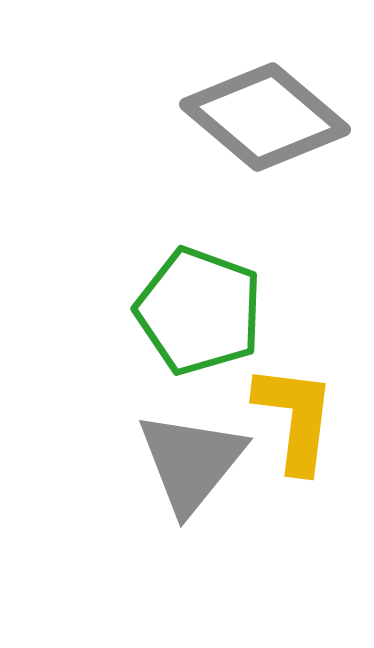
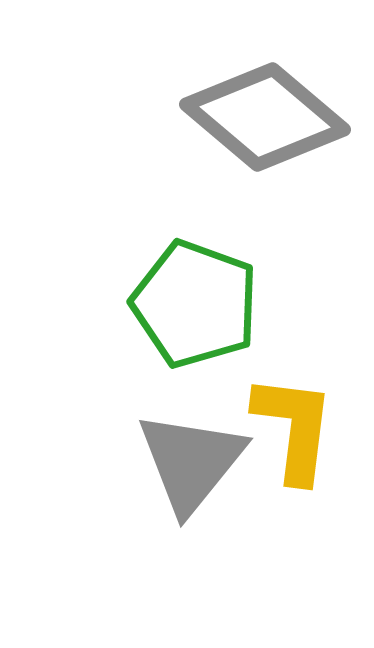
green pentagon: moved 4 px left, 7 px up
yellow L-shape: moved 1 px left, 10 px down
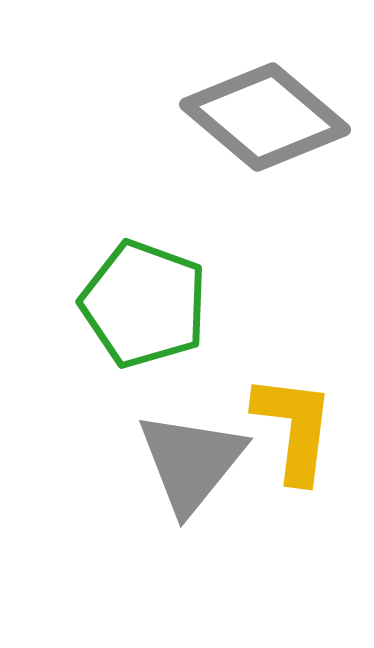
green pentagon: moved 51 px left
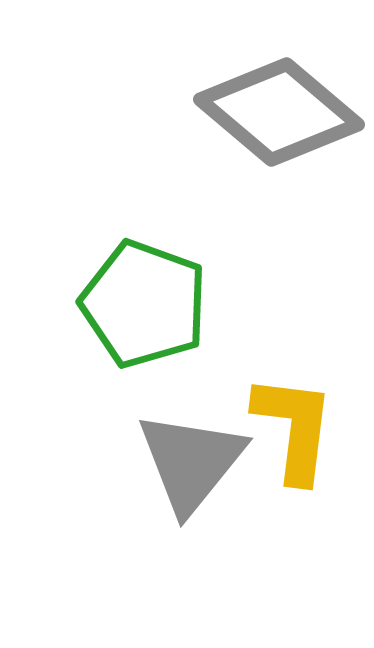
gray diamond: moved 14 px right, 5 px up
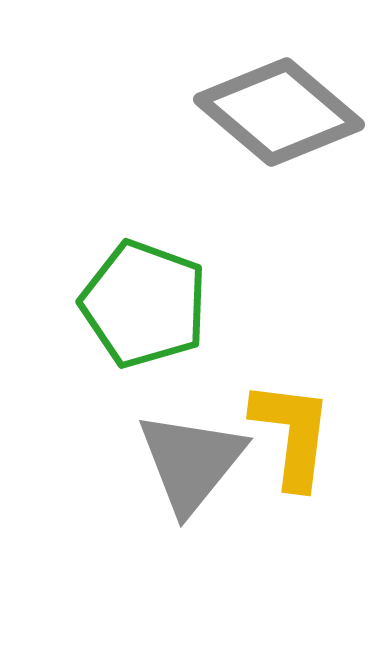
yellow L-shape: moved 2 px left, 6 px down
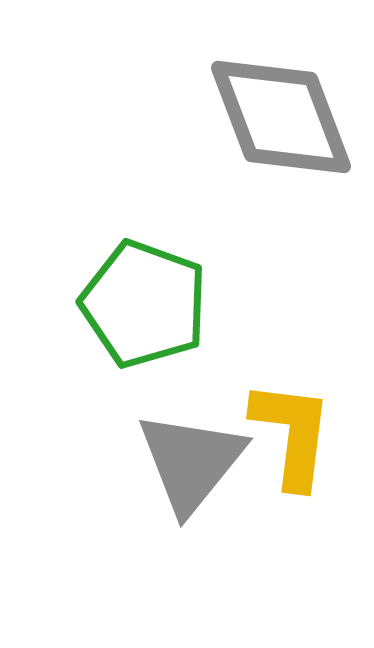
gray diamond: moved 2 px right, 5 px down; rotated 29 degrees clockwise
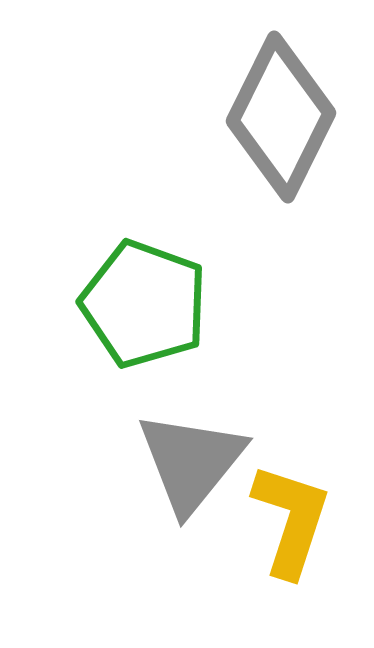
gray diamond: rotated 47 degrees clockwise
yellow L-shape: moved 1 px left, 86 px down; rotated 11 degrees clockwise
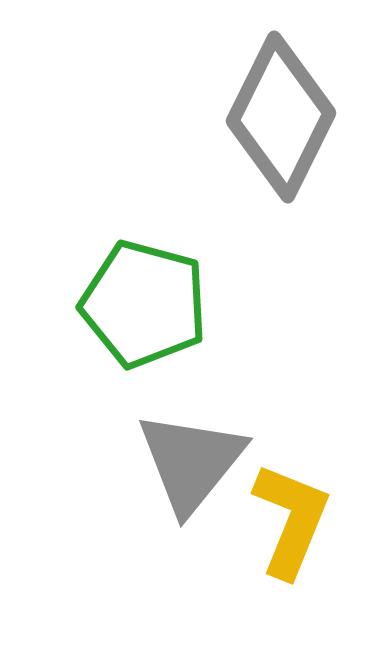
green pentagon: rotated 5 degrees counterclockwise
yellow L-shape: rotated 4 degrees clockwise
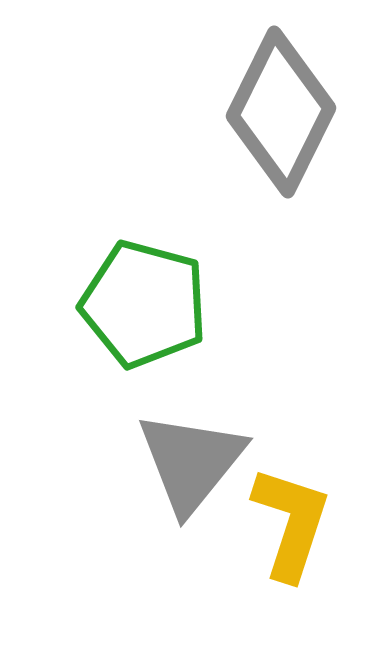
gray diamond: moved 5 px up
yellow L-shape: moved 3 px down; rotated 4 degrees counterclockwise
